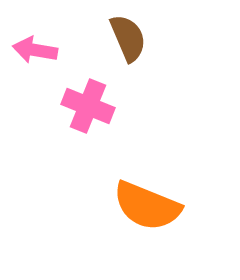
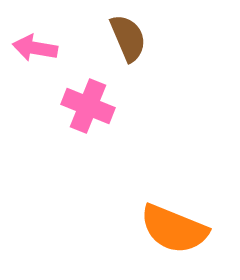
pink arrow: moved 2 px up
orange semicircle: moved 27 px right, 23 px down
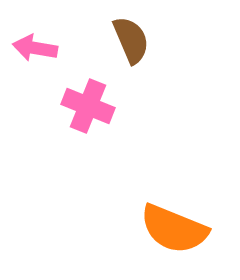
brown semicircle: moved 3 px right, 2 px down
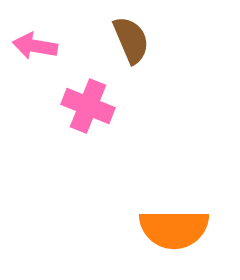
pink arrow: moved 2 px up
orange semicircle: rotated 22 degrees counterclockwise
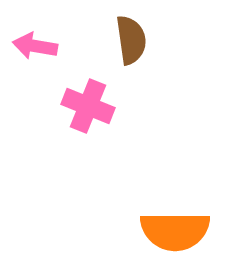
brown semicircle: rotated 15 degrees clockwise
orange semicircle: moved 1 px right, 2 px down
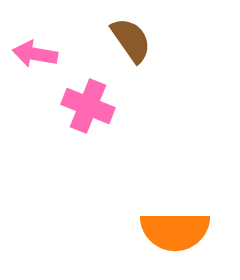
brown semicircle: rotated 27 degrees counterclockwise
pink arrow: moved 8 px down
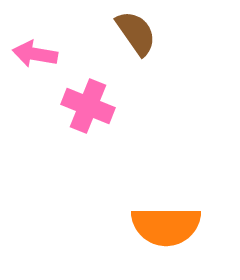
brown semicircle: moved 5 px right, 7 px up
orange semicircle: moved 9 px left, 5 px up
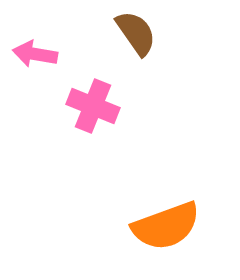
pink cross: moved 5 px right
orange semicircle: rotated 20 degrees counterclockwise
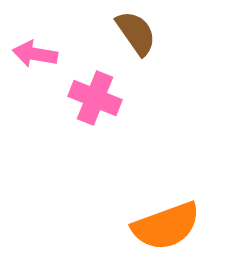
pink cross: moved 2 px right, 8 px up
